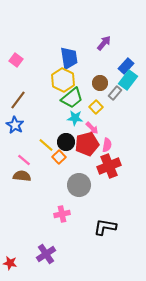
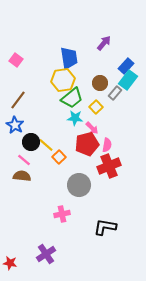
yellow hexagon: rotated 25 degrees clockwise
black circle: moved 35 px left
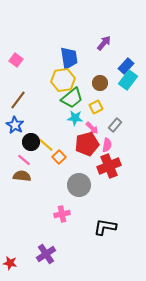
gray rectangle: moved 32 px down
yellow square: rotated 16 degrees clockwise
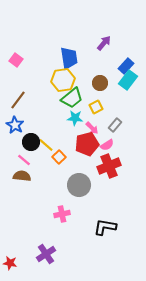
pink semicircle: rotated 48 degrees clockwise
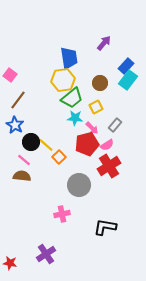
pink square: moved 6 px left, 15 px down
red cross: rotated 10 degrees counterclockwise
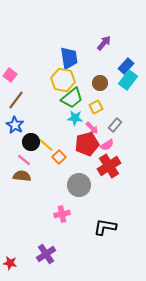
yellow hexagon: rotated 20 degrees clockwise
brown line: moved 2 px left
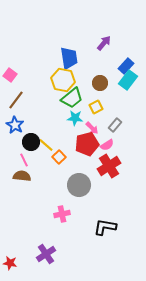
pink line: rotated 24 degrees clockwise
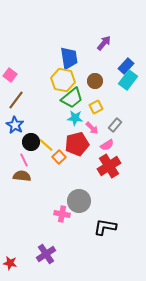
brown circle: moved 5 px left, 2 px up
red pentagon: moved 10 px left
gray circle: moved 16 px down
pink cross: rotated 21 degrees clockwise
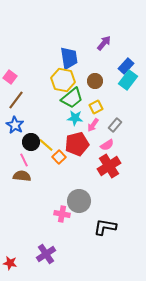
pink square: moved 2 px down
pink arrow: moved 1 px right, 3 px up; rotated 80 degrees clockwise
